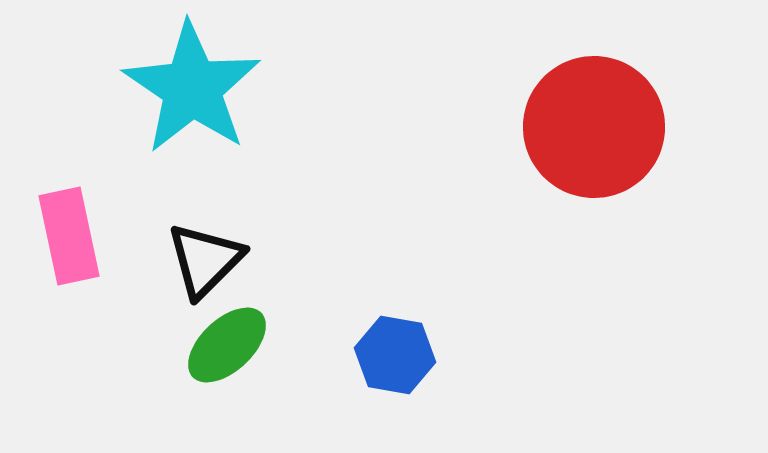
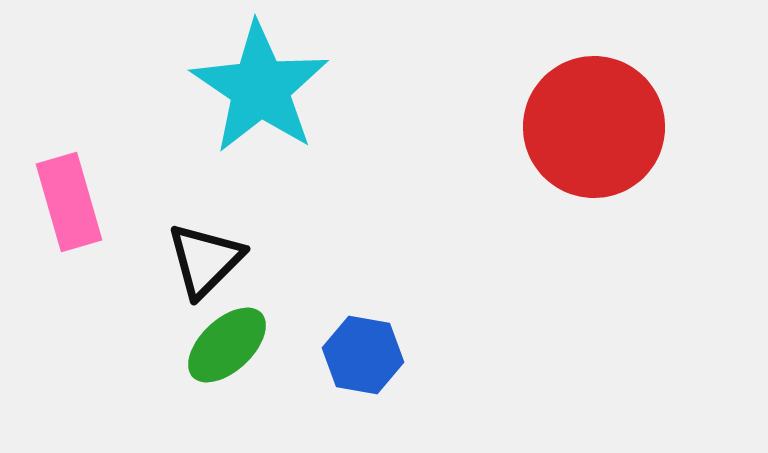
cyan star: moved 68 px right
pink rectangle: moved 34 px up; rotated 4 degrees counterclockwise
blue hexagon: moved 32 px left
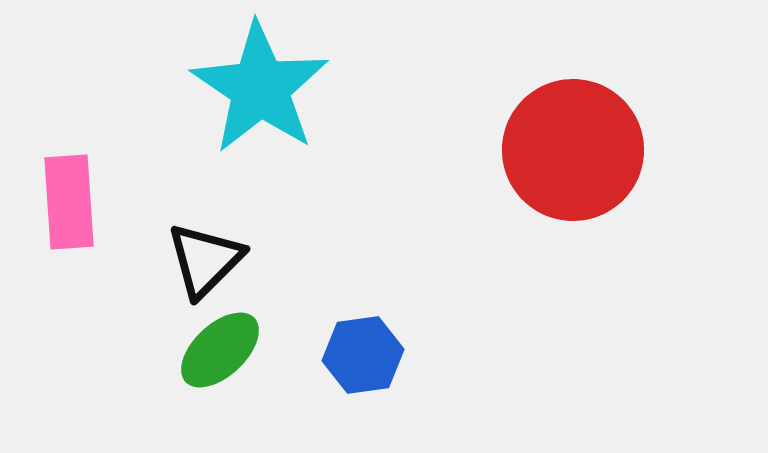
red circle: moved 21 px left, 23 px down
pink rectangle: rotated 12 degrees clockwise
green ellipse: moved 7 px left, 5 px down
blue hexagon: rotated 18 degrees counterclockwise
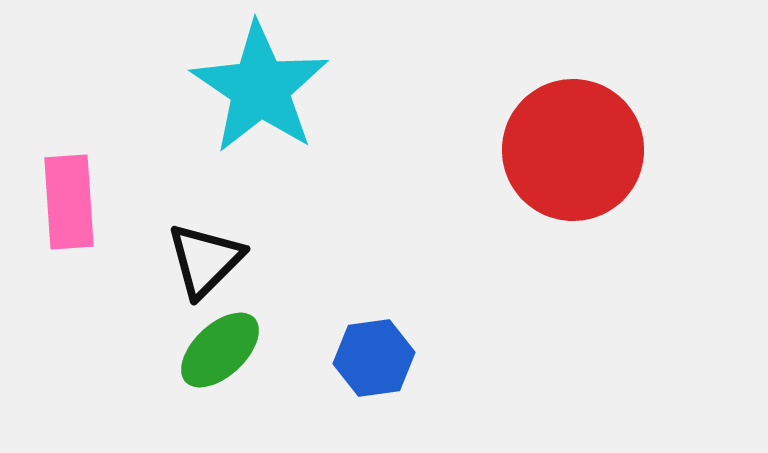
blue hexagon: moved 11 px right, 3 px down
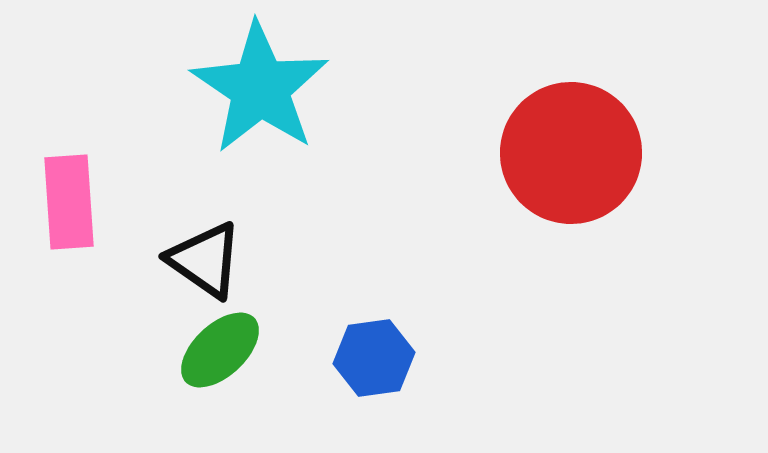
red circle: moved 2 px left, 3 px down
black triangle: rotated 40 degrees counterclockwise
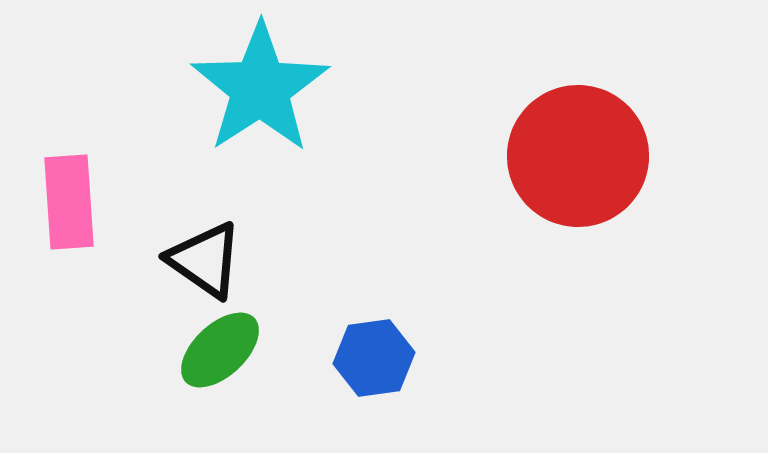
cyan star: rotated 5 degrees clockwise
red circle: moved 7 px right, 3 px down
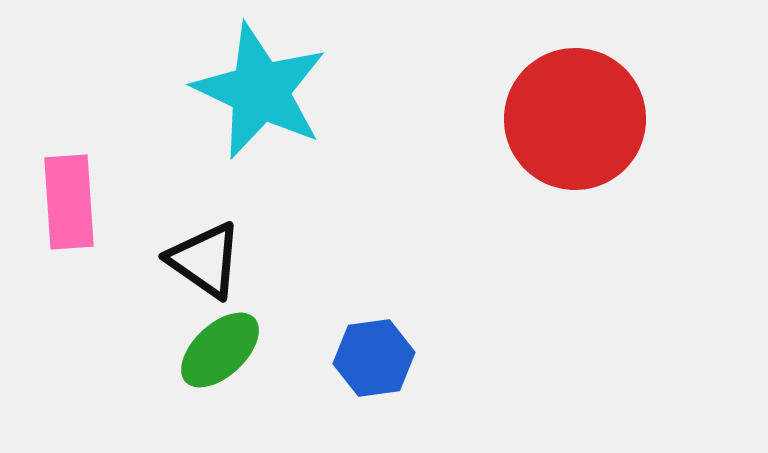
cyan star: moved 3 px down; rotated 14 degrees counterclockwise
red circle: moved 3 px left, 37 px up
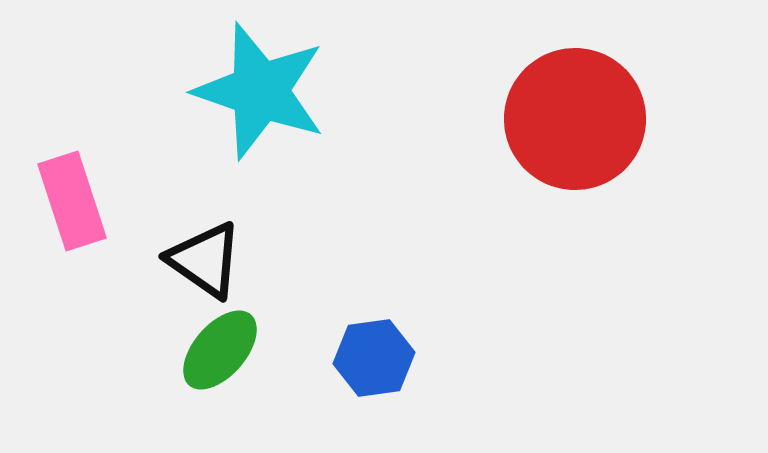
cyan star: rotated 6 degrees counterclockwise
pink rectangle: moved 3 px right, 1 px up; rotated 14 degrees counterclockwise
green ellipse: rotated 6 degrees counterclockwise
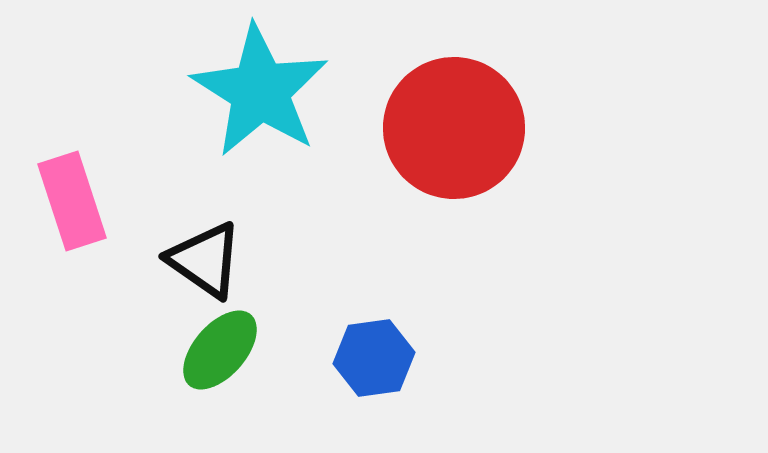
cyan star: rotated 13 degrees clockwise
red circle: moved 121 px left, 9 px down
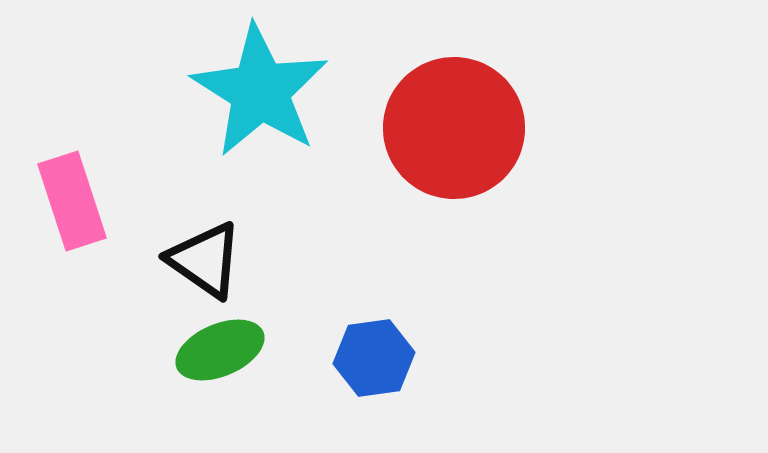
green ellipse: rotated 26 degrees clockwise
